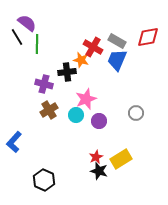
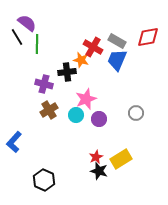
purple circle: moved 2 px up
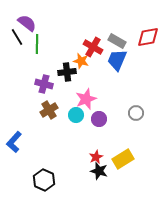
orange star: moved 1 px down
yellow rectangle: moved 2 px right
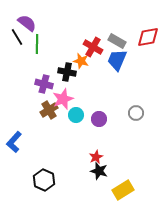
black cross: rotated 18 degrees clockwise
pink star: moved 23 px left
yellow rectangle: moved 31 px down
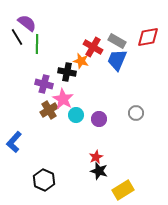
pink star: rotated 20 degrees counterclockwise
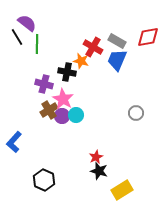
purple circle: moved 37 px left, 3 px up
yellow rectangle: moved 1 px left
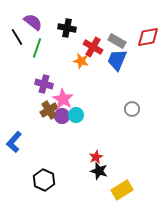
purple semicircle: moved 6 px right, 1 px up
green line: moved 4 px down; rotated 18 degrees clockwise
black cross: moved 44 px up
gray circle: moved 4 px left, 4 px up
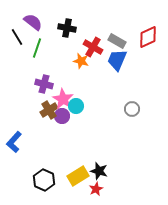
red diamond: rotated 15 degrees counterclockwise
cyan circle: moved 9 px up
red star: moved 32 px down
yellow rectangle: moved 44 px left, 14 px up
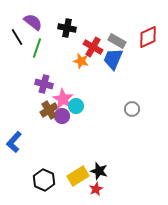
blue trapezoid: moved 4 px left, 1 px up
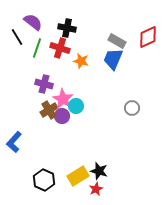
red cross: moved 33 px left, 1 px down; rotated 12 degrees counterclockwise
gray circle: moved 1 px up
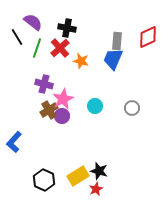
gray rectangle: rotated 66 degrees clockwise
red cross: rotated 30 degrees clockwise
pink star: rotated 15 degrees clockwise
cyan circle: moved 19 px right
